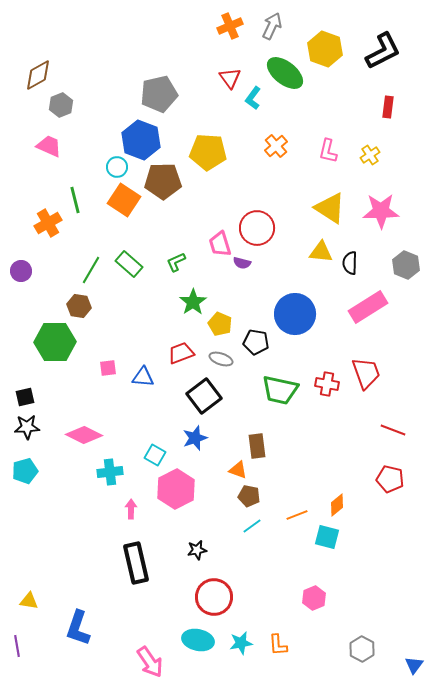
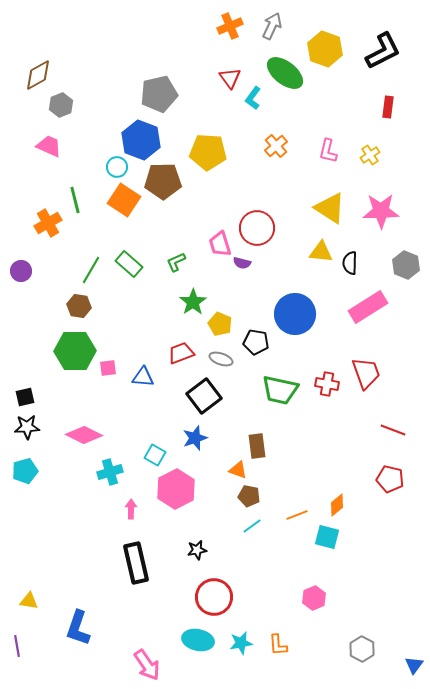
green hexagon at (55, 342): moved 20 px right, 9 px down
cyan cross at (110, 472): rotated 10 degrees counterclockwise
pink arrow at (150, 662): moved 3 px left, 3 px down
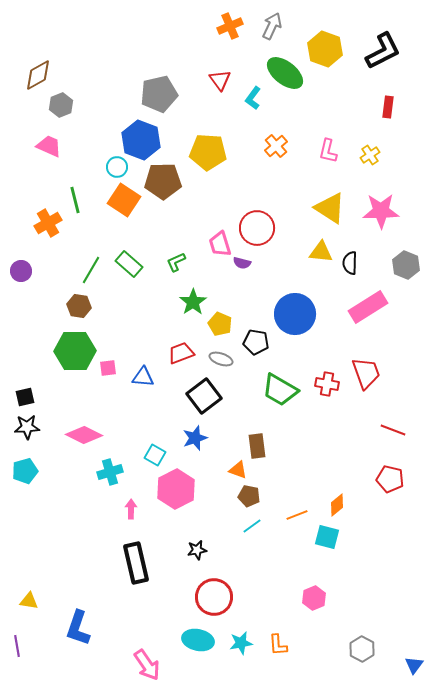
red triangle at (230, 78): moved 10 px left, 2 px down
green trapezoid at (280, 390): rotated 18 degrees clockwise
